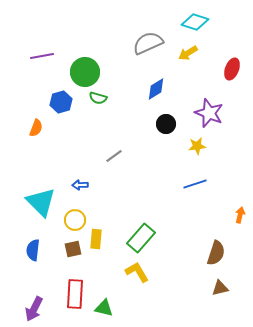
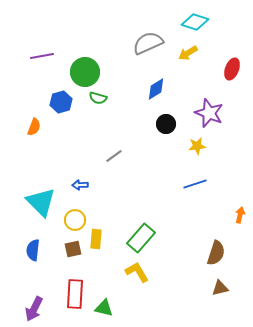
orange semicircle: moved 2 px left, 1 px up
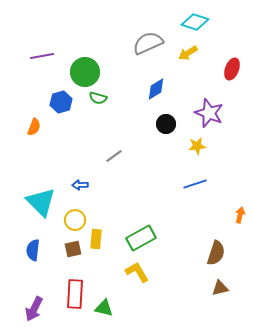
green rectangle: rotated 20 degrees clockwise
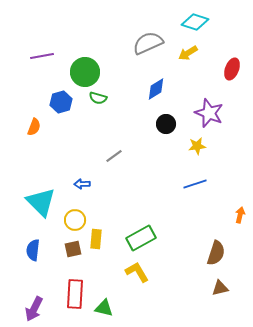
blue arrow: moved 2 px right, 1 px up
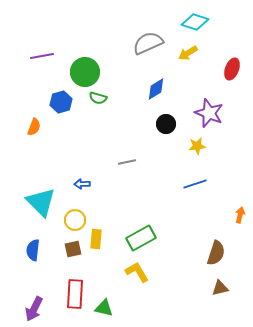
gray line: moved 13 px right, 6 px down; rotated 24 degrees clockwise
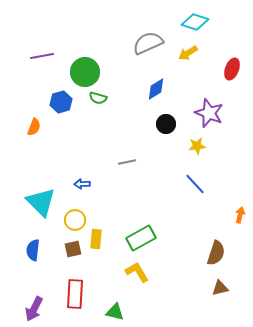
blue line: rotated 65 degrees clockwise
green triangle: moved 11 px right, 4 px down
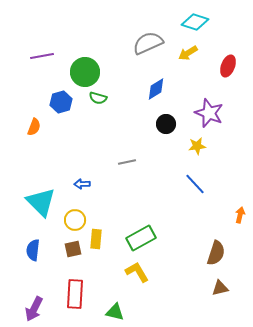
red ellipse: moved 4 px left, 3 px up
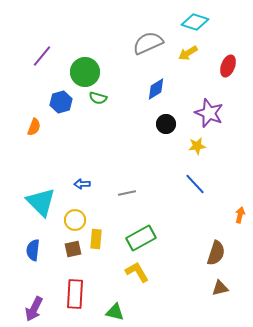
purple line: rotated 40 degrees counterclockwise
gray line: moved 31 px down
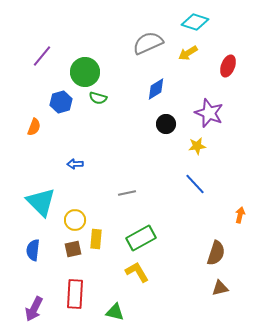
blue arrow: moved 7 px left, 20 px up
